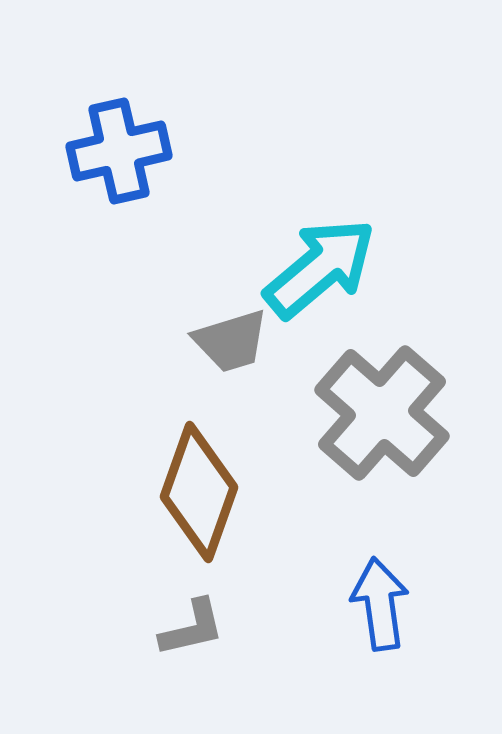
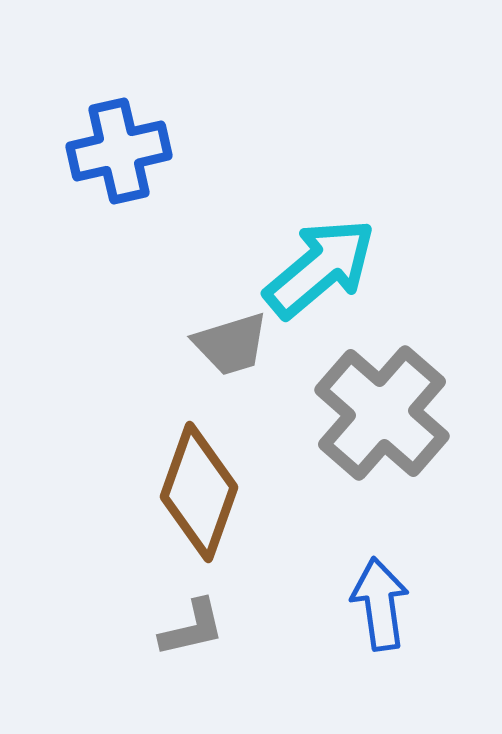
gray trapezoid: moved 3 px down
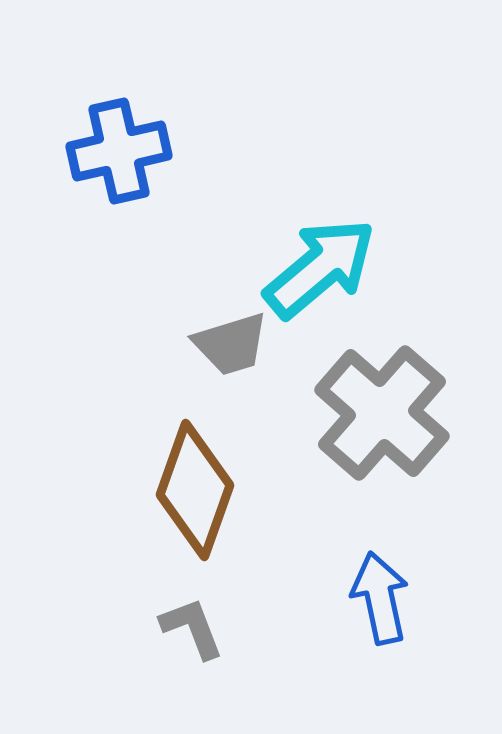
brown diamond: moved 4 px left, 2 px up
blue arrow: moved 6 px up; rotated 4 degrees counterclockwise
gray L-shape: rotated 98 degrees counterclockwise
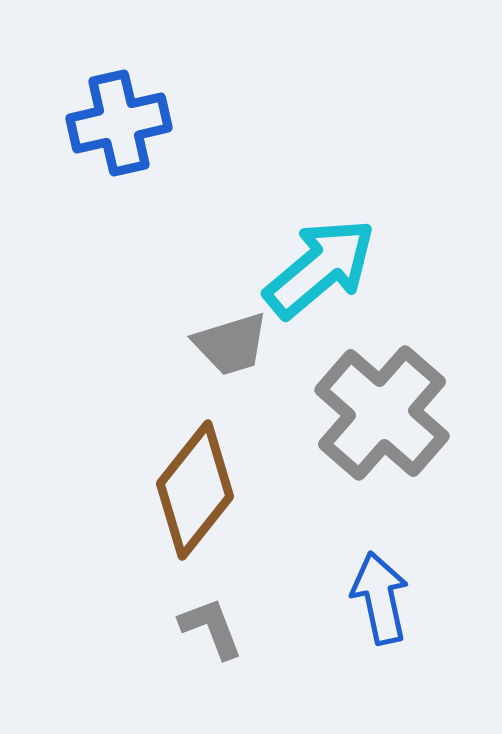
blue cross: moved 28 px up
brown diamond: rotated 19 degrees clockwise
gray L-shape: moved 19 px right
